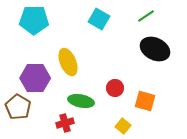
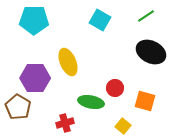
cyan square: moved 1 px right, 1 px down
black ellipse: moved 4 px left, 3 px down
green ellipse: moved 10 px right, 1 px down
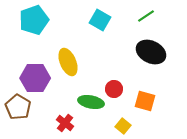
cyan pentagon: rotated 20 degrees counterclockwise
red circle: moved 1 px left, 1 px down
red cross: rotated 36 degrees counterclockwise
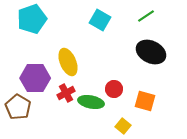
cyan pentagon: moved 2 px left, 1 px up
red cross: moved 1 px right, 30 px up; rotated 24 degrees clockwise
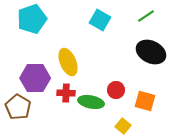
red circle: moved 2 px right, 1 px down
red cross: rotated 30 degrees clockwise
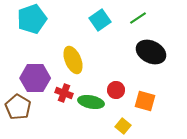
green line: moved 8 px left, 2 px down
cyan square: rotated 25 degrees clockwise
yellow ellipse: moved 5 px right, 2 px up
red cross: moved 2 px left; rotated 18 degrees clockwise
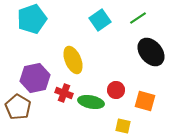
black ellipse: rotated 24 degrees clockwise
purple hexagon: rotated 12 degrees counterclockwise
yellow square: rotated 28 degrees counterclockwise
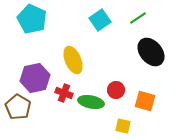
cyan pentagon: rotated 28 degrees counterclockwise
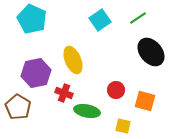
purple hexagon: moved 1 px right, 5 px up
green ellipse: moved 4 px left, 9 px down
